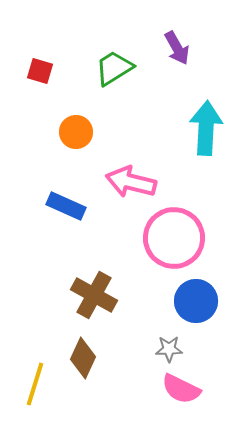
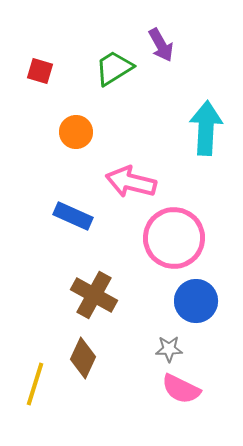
purple arrow: moved 16 px left, 3 px up
blue rectangle: moved 7 px right, 10 px down
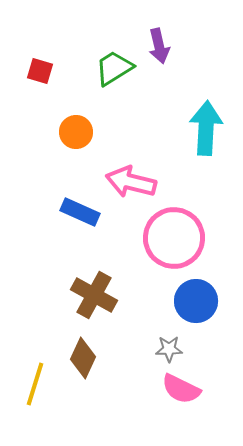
purple arrow: moved 2 px left, 1 px down; rotated 16 degrees clockwise
blue rectangle: moved 7 px right, 4 px up
